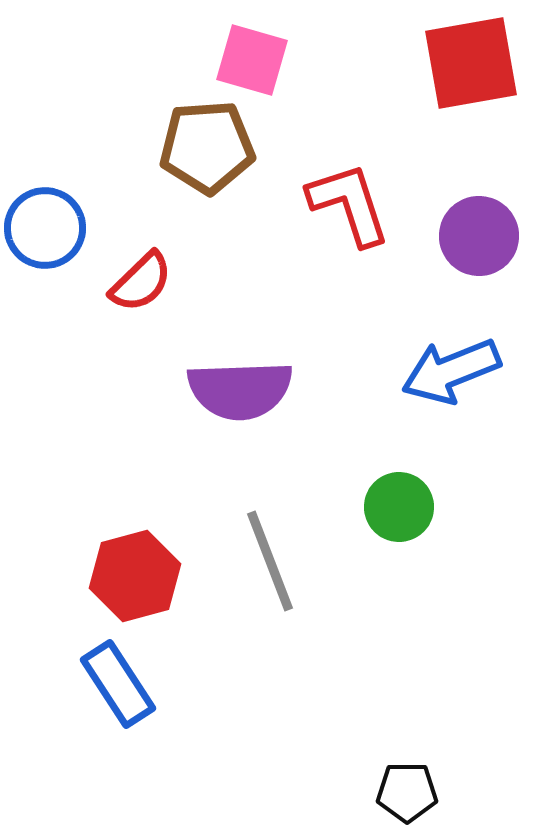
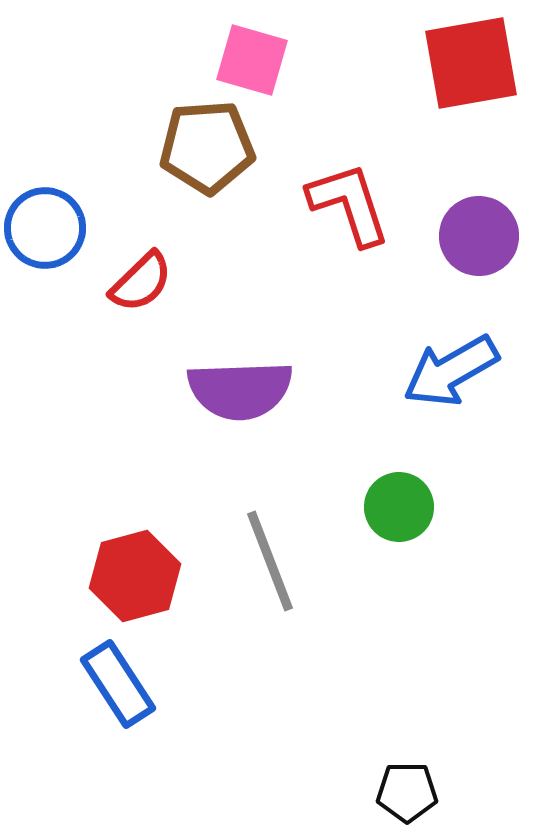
blue arrow: rotated 8 degrees counterclockwise
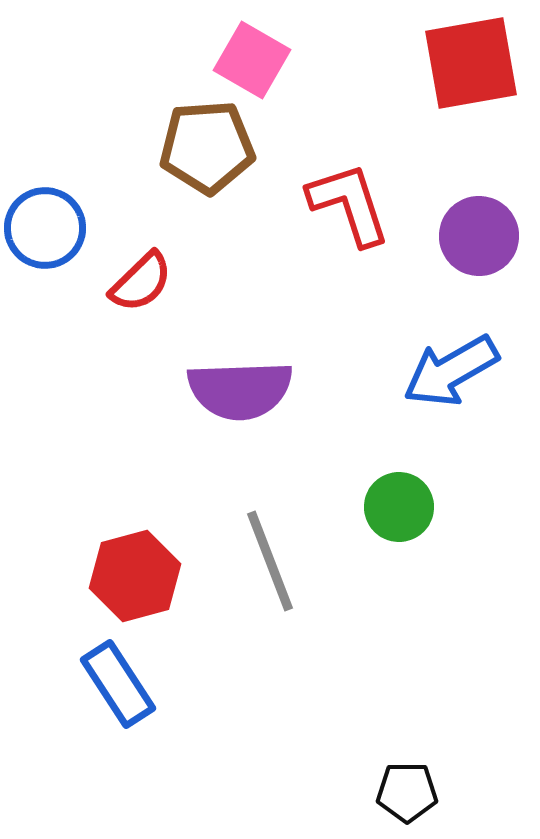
pink square: rotated 14 degrees clockwise
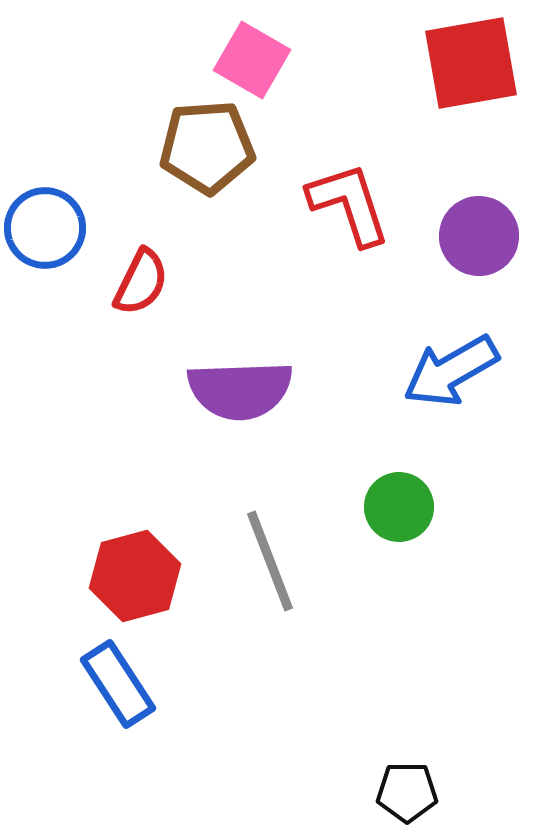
red semicircle: rotated 20 degrees counterclockwise
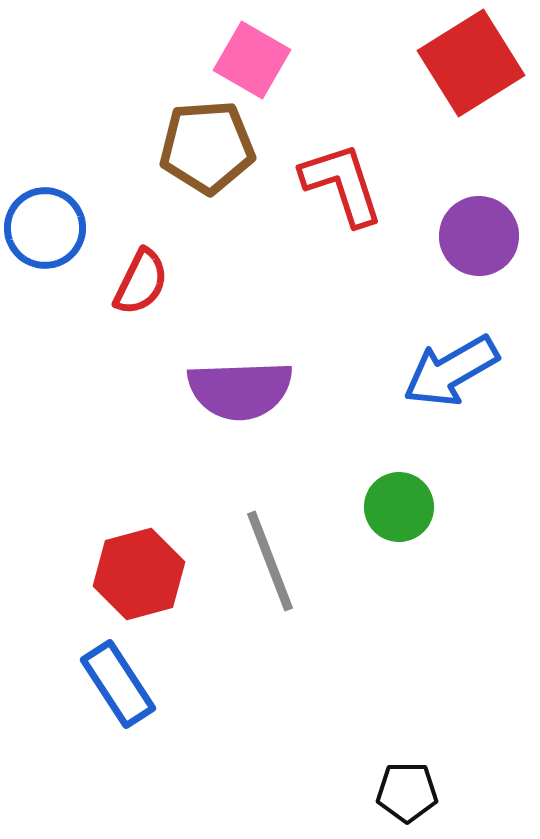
red square: rotated 22 degrees counterclockwise
red L-shape: moved 7 px left, 20 px up
red hexagon: moved 4 px right, 2 px up
